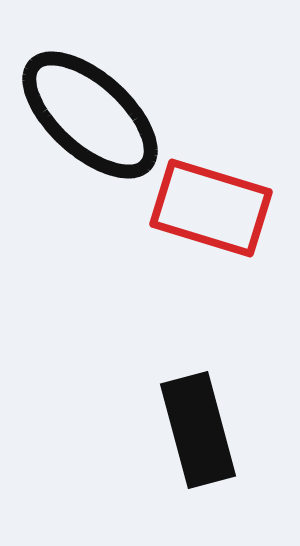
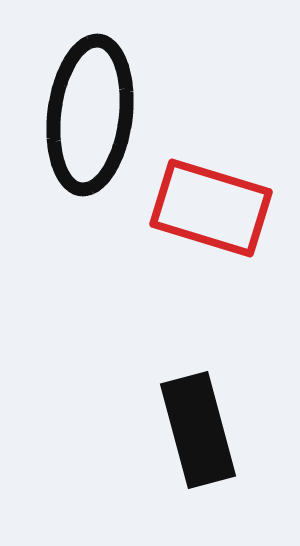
black ellipse: rotated 55 degrees clockwise
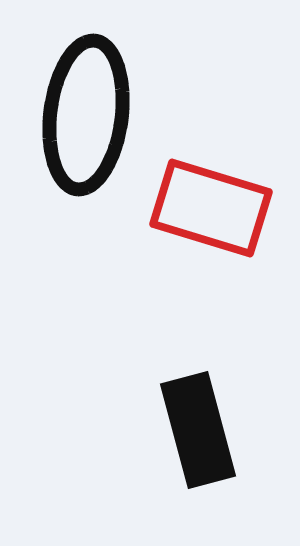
black ellipse: moved 4 px left
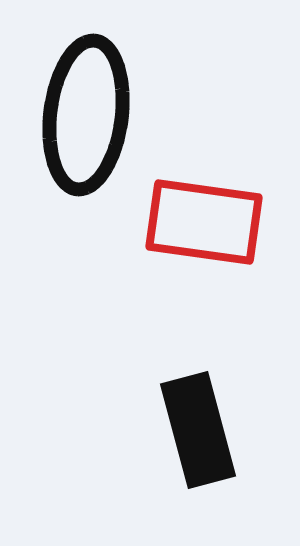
red rectangle: moved 7 px left, 14 px down; rotated 9 degrees counterclockwise
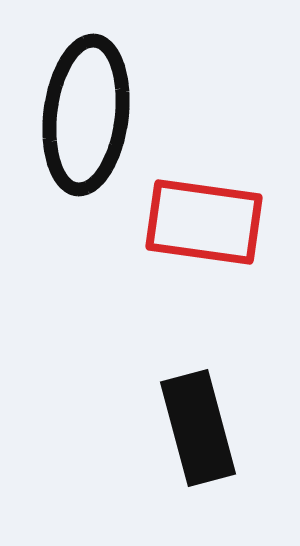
black rectangle: moved 2 px up
